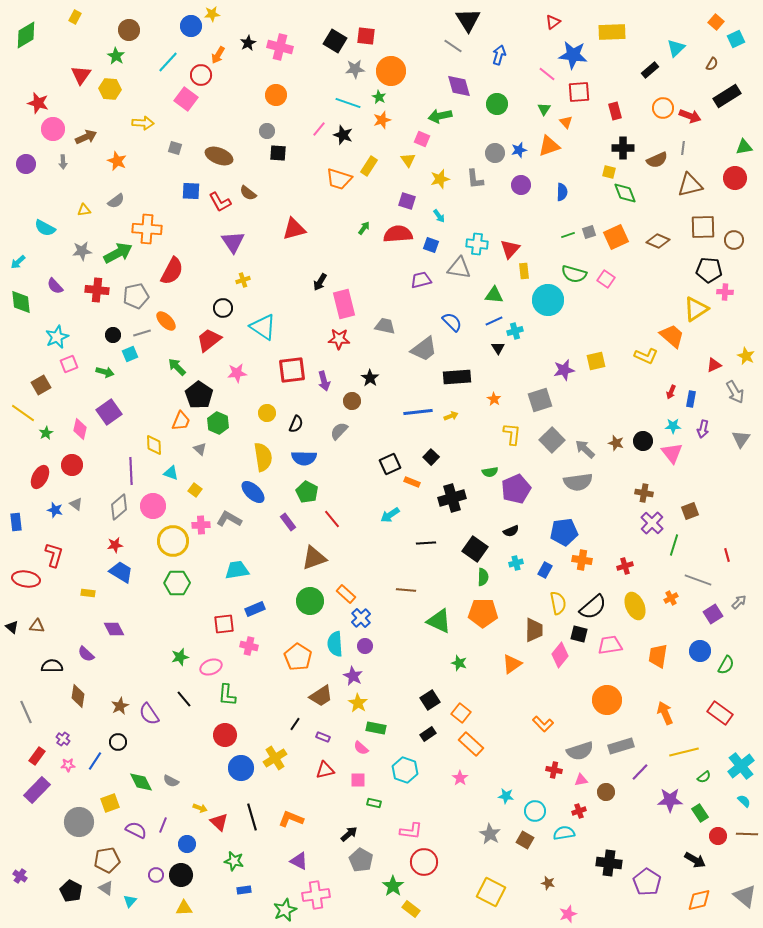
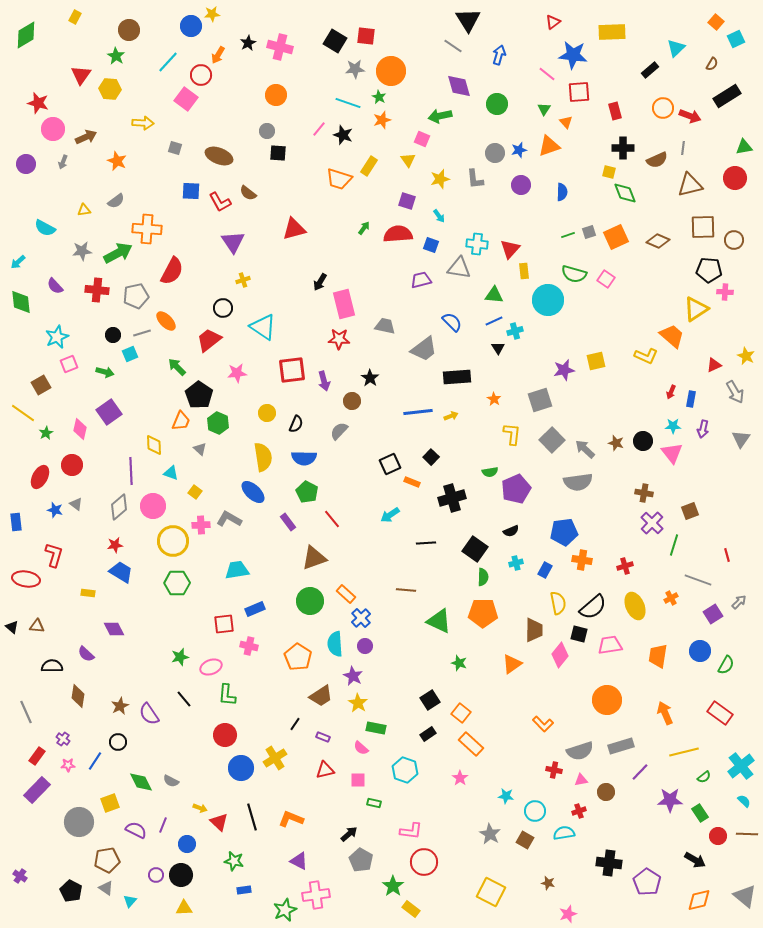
gray arrow at (63, 162): rotated 24 degrees clockwise
yellow square at (195, 490): moved 2 px down
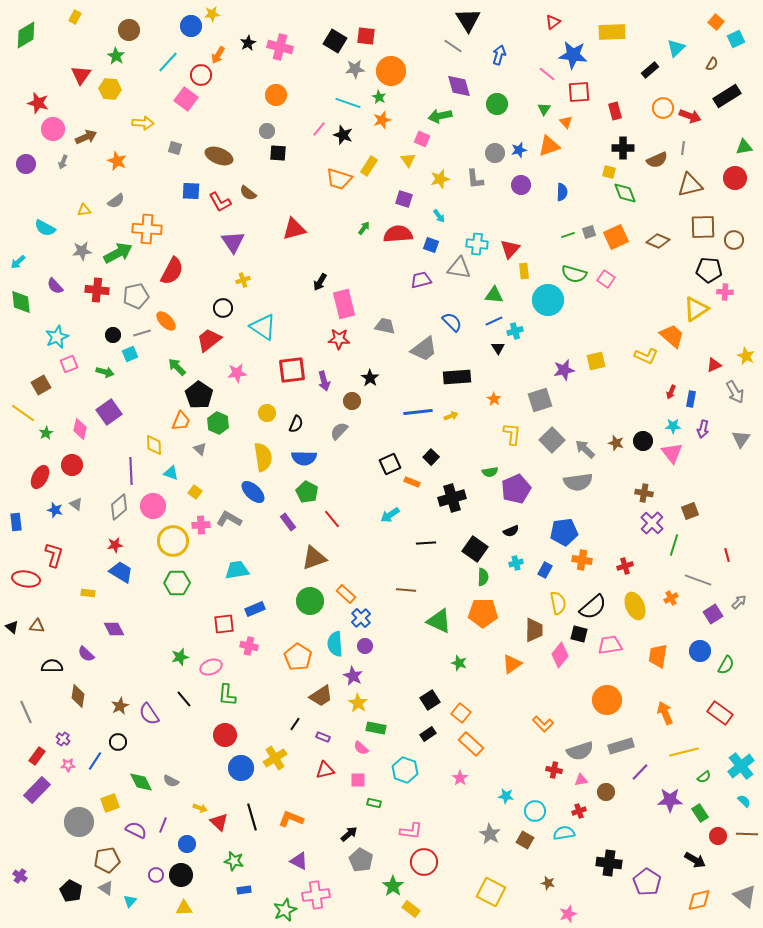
purple square at (407, 201): moved 3 px left, 2 px up
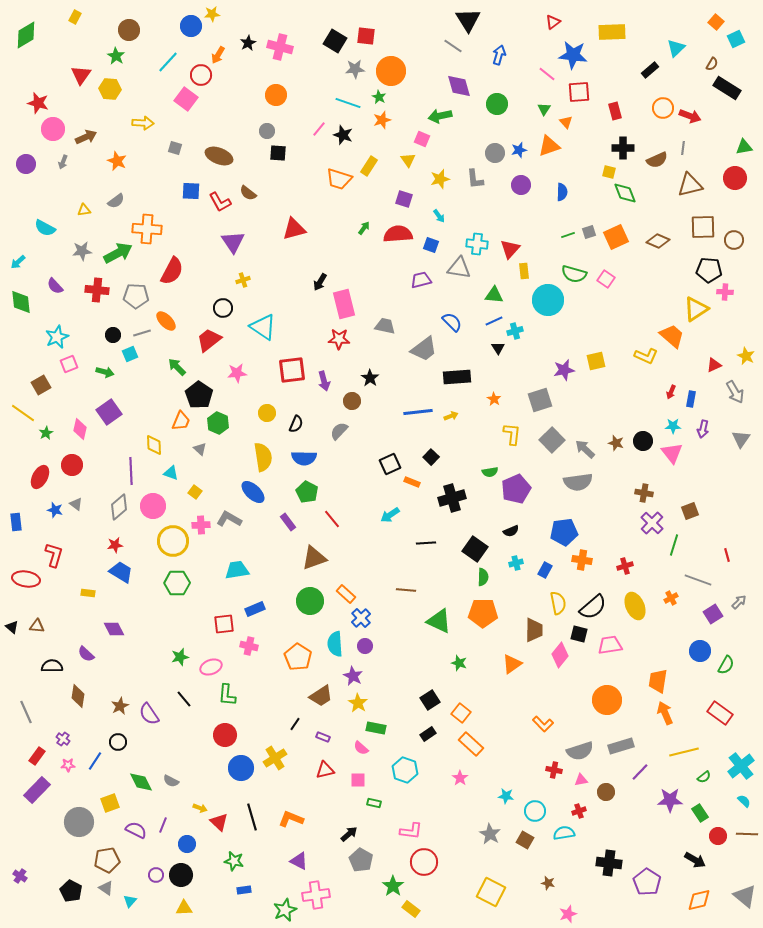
black rectangle at (727, 96): moved 8 px up; rotated 64 degrees clockwise
gray pentagon at (136, 296): rotated 15 degrees clockwise
orange trapezoid at (658, 656): moved 25 px down
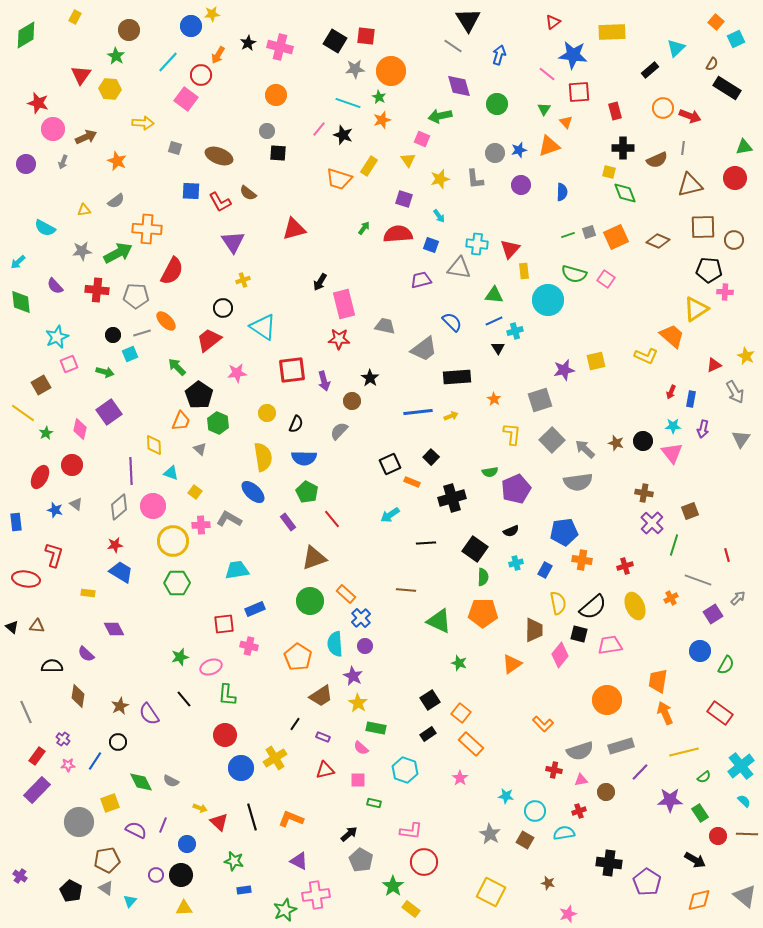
gray arrow at (739, 602): moved 1 px left, 4 px up
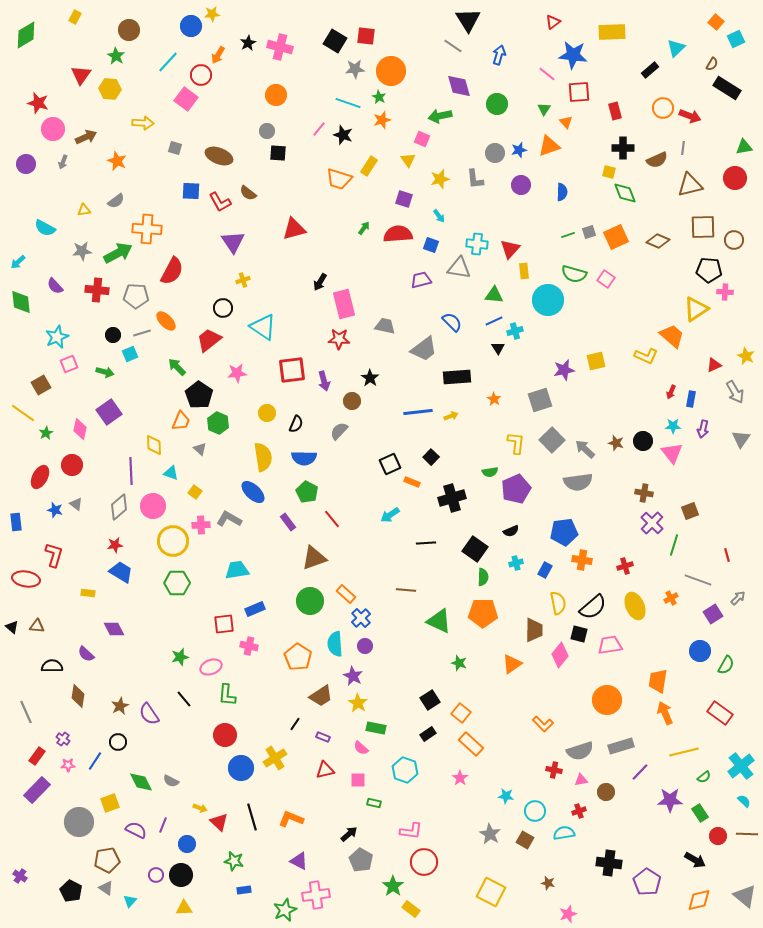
yellow L-shape at (512, 434): moved 4 px right, 9 px down
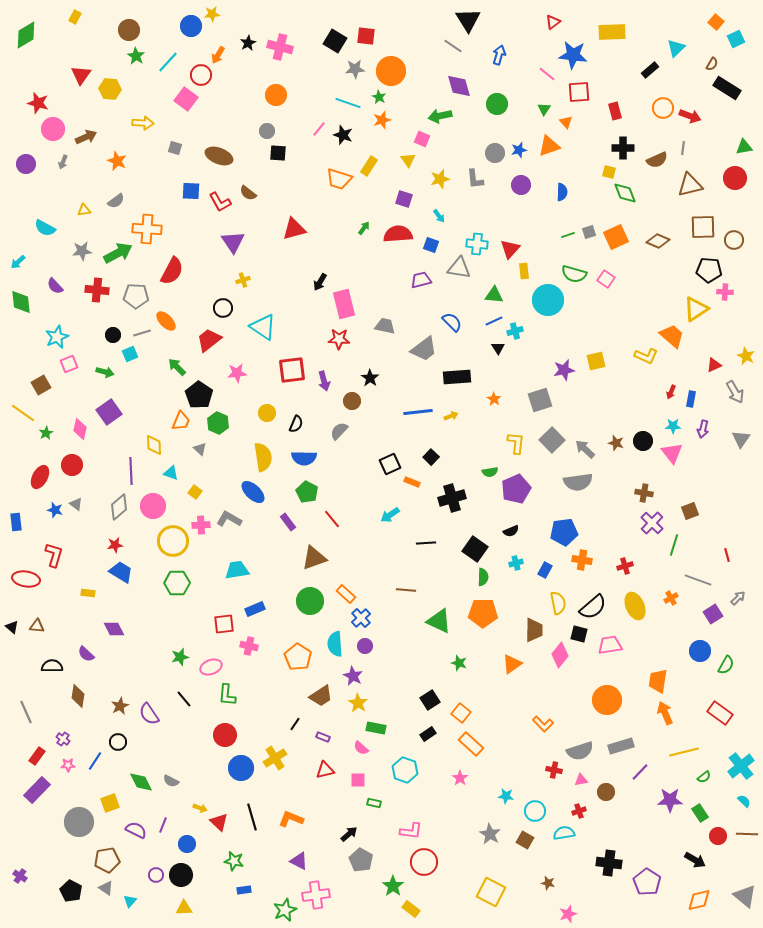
green star at (116, 56): moved 20 px right
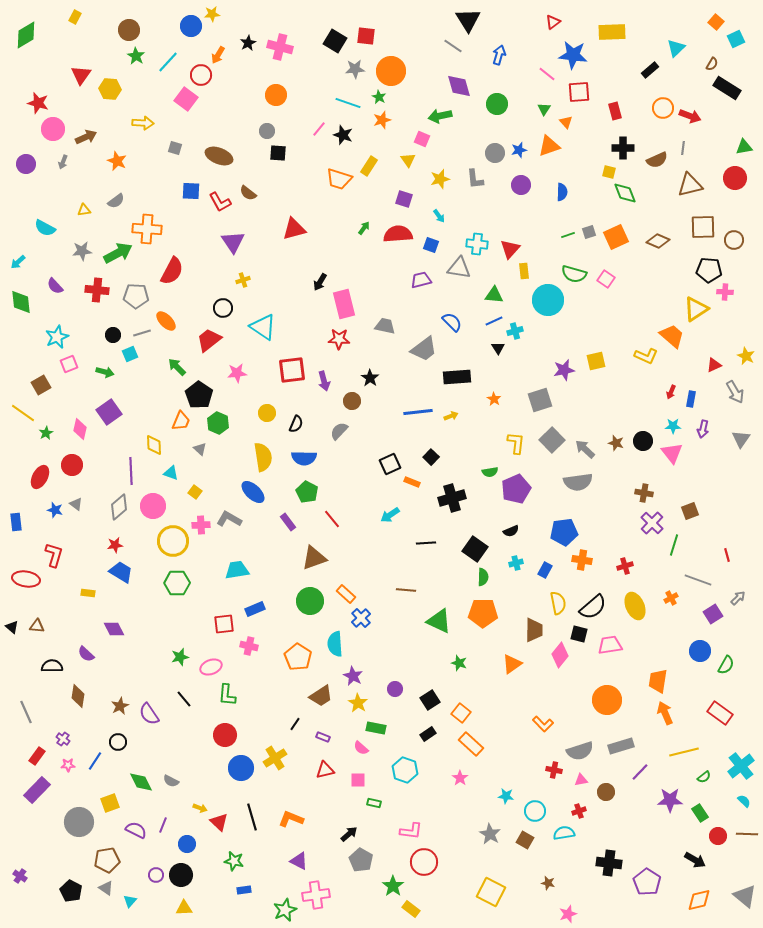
purple circle at (365, 646): moved 30 px right, 43 px down
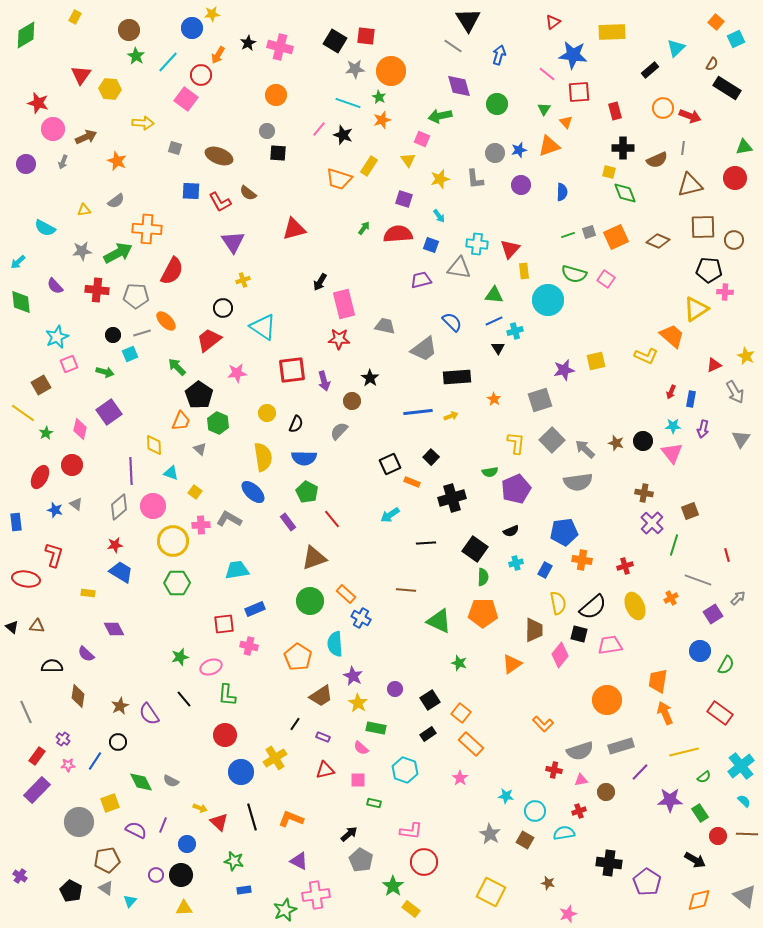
blue circle at (191, 26): moved 1 px right, 2 px down
blue cross at (361, 618): rotated 18 degrees counterclockwise
blue circle at (241, 768): moved 4 px down
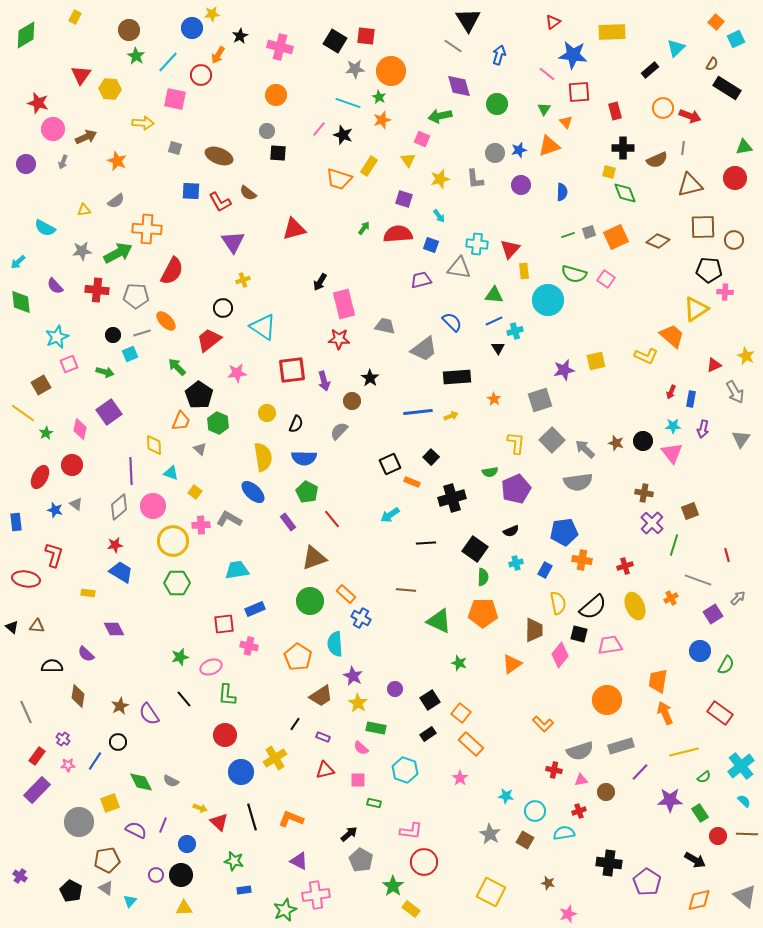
black star at (248, 43): moved 8 px left, 7 px up
pink square at (186, 99): moved 11 px left; rotated 25 degrees counterclockwise
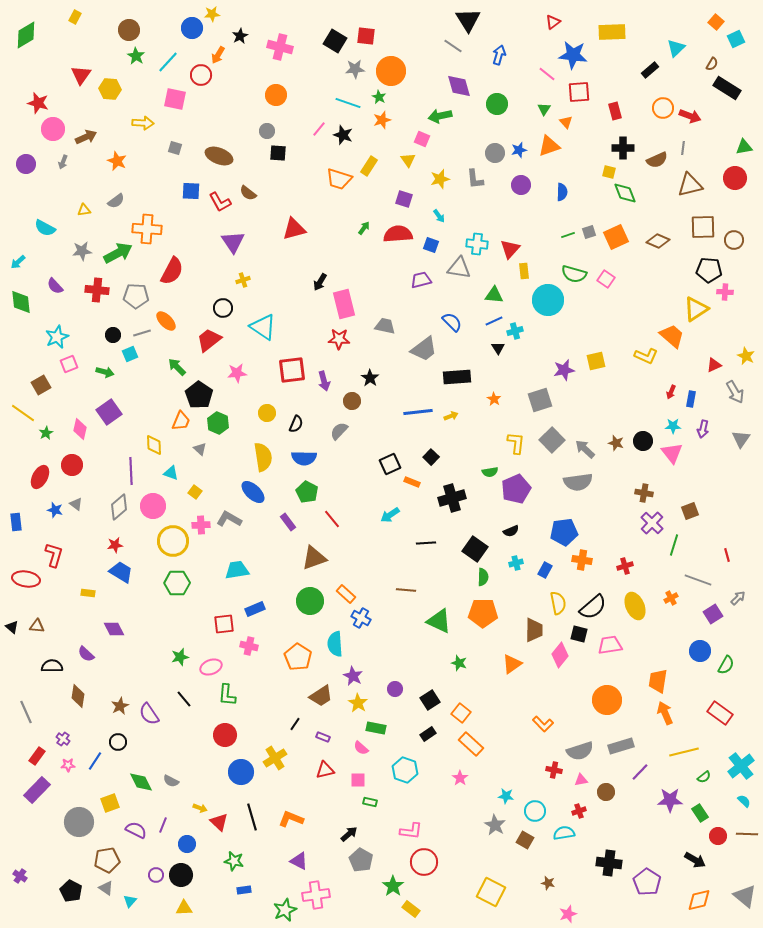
green rectangle at (374, 803): moved 4 px left, 1 px up
gray star at (490, 834): moved 5 px right, 9 px up
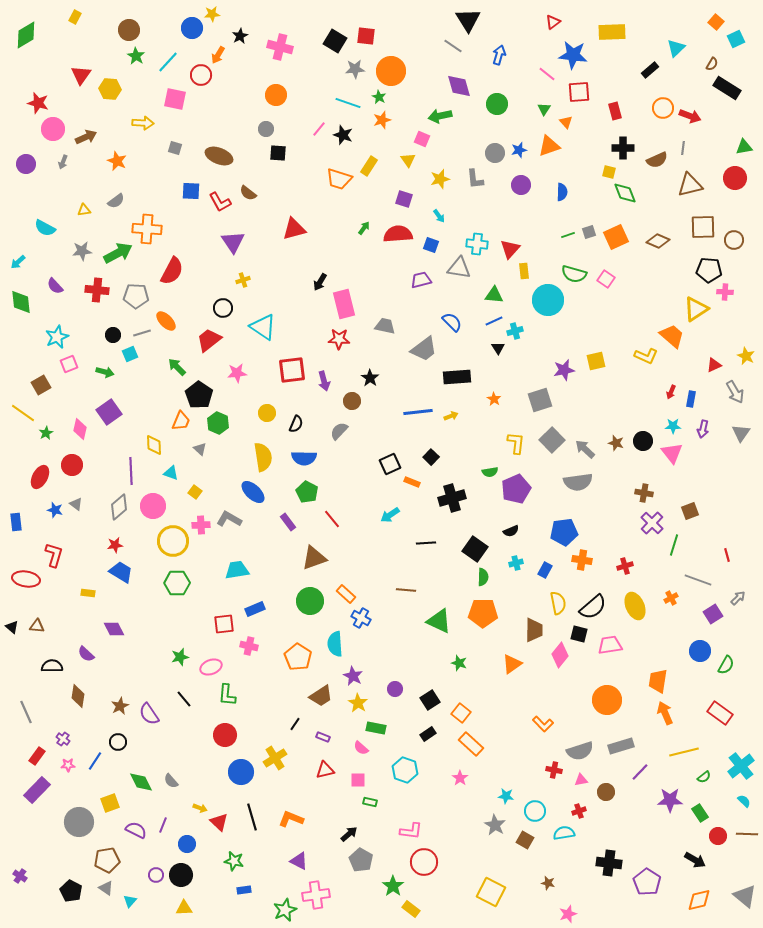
gray circle at (267, 131): moved 1 px left, 2 px up
gray triangle at (741, 439): moved 6 px up
gray semicircle at (171, 781): rotated 21 degrees clockwise
